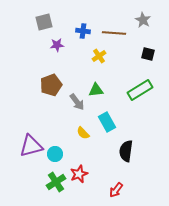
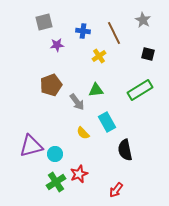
brown line: rotated 60 degrees clockwise
black semicircle: moved 1 px left, 1 px up; rotated 20 degrees counterclockwise
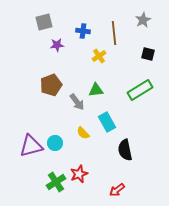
gray star: rotated 14 degrees clockwise
brown line: rotated 20 degrees clockwise
cyan circle: moved 11 px up
red arrow: moved 1 px right; rotated 14 degrees clockwise
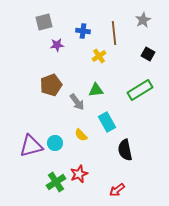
black square: rotated 16 degrees clockwise
yellow semicircle: moved 2 px left, 2 px down
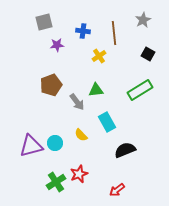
black semicircle: rotated 80 degrees clockwise
